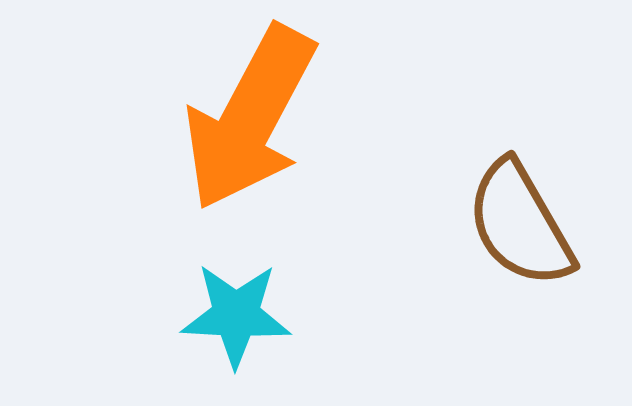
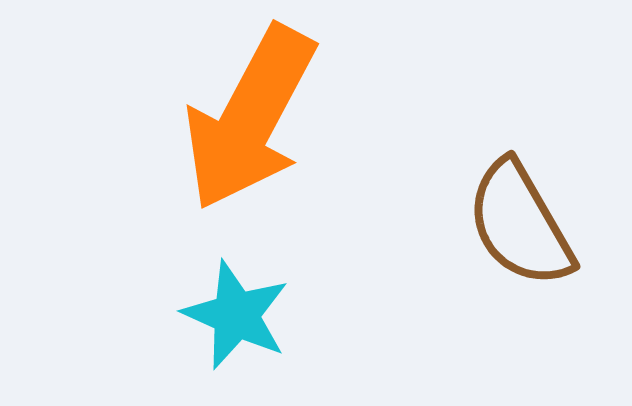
cyan star: rotated 21 degrees clockwise
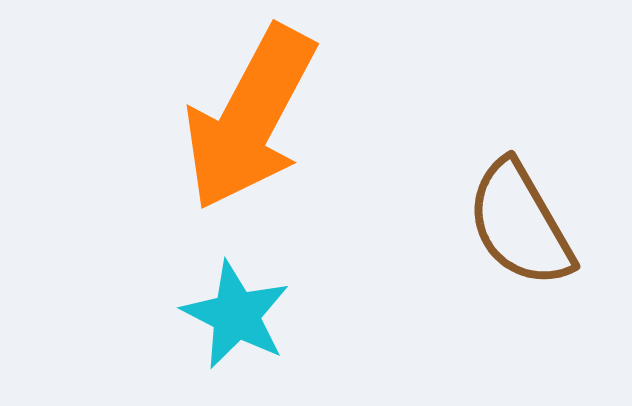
cyan star: rotated 3 degrees clockwise
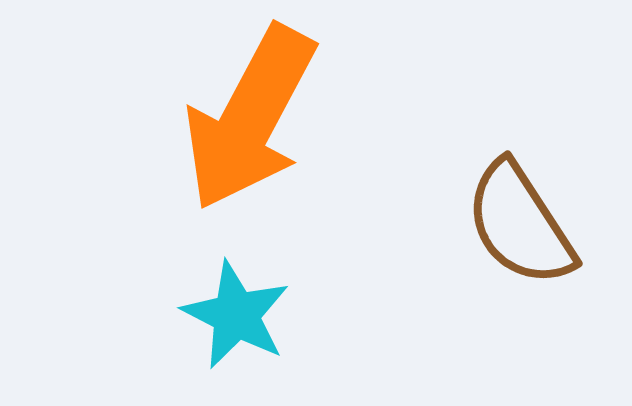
brown semicircle: rotated 3 degrees counterclockwise
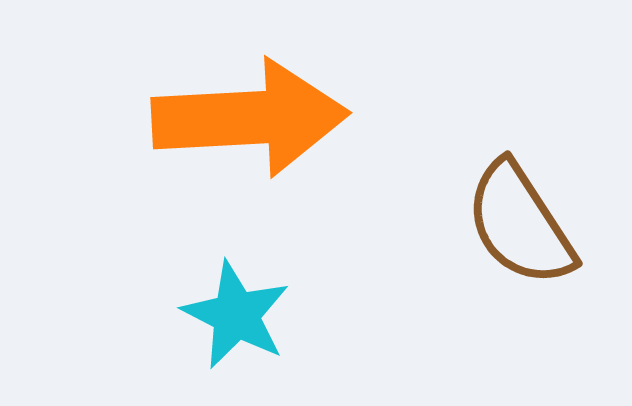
orange arrow: rotated 121 degrees counterclockwise
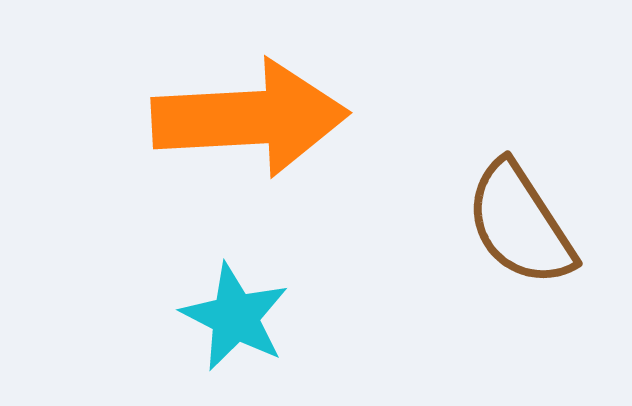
cyan star: moved 1 px left, 2 px down
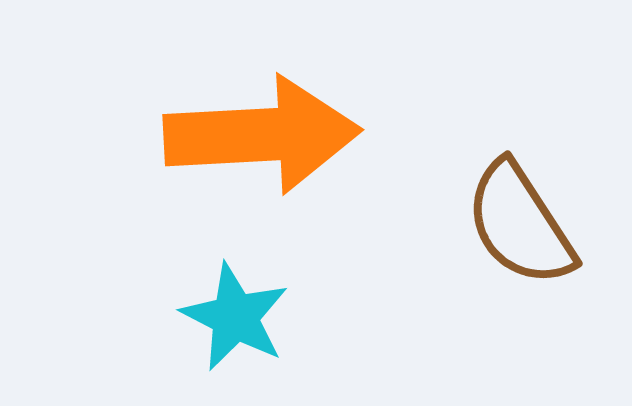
orange arrow: moved 12 px right, 17 px down
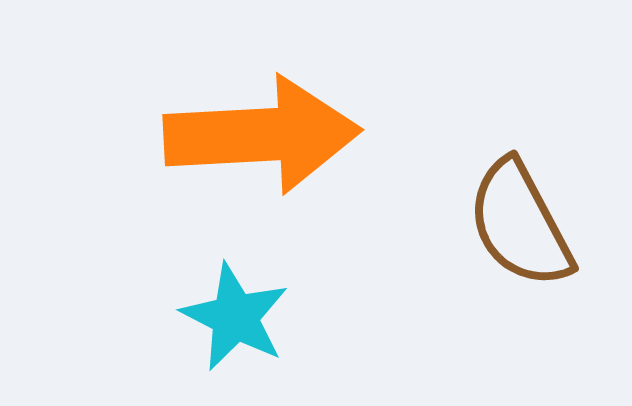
brown semicircle: rotated 5 degrees clockwise
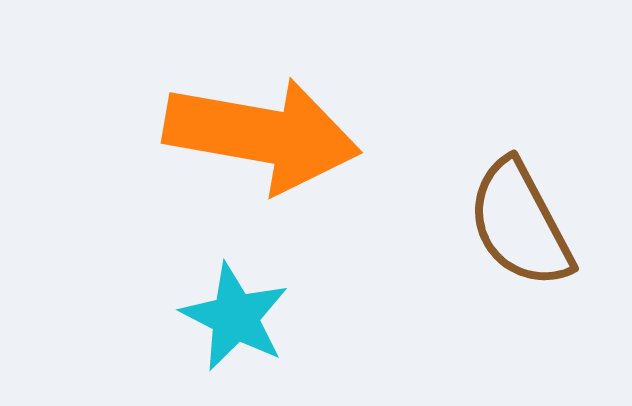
orange arrow: rotated 13 degrees clockwise
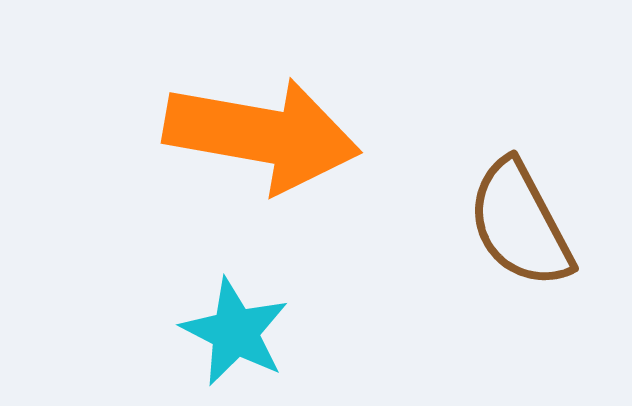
cyan star: moved 15 px down
